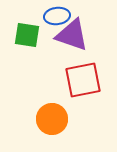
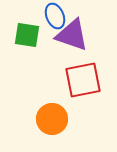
blue ellipse: moved 2 px left; rotated 75 degrees clockwise
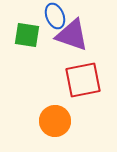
orange circle: moved 3 px right, 2 px down
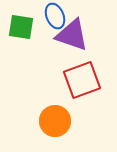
green square: moved 6 px left, 8 px up
red square: moved 1 px left; rotated 9 degrees counterclockwise
